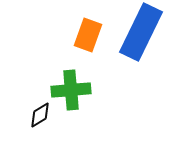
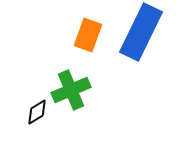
green cross: rotated 18 degrees counterclockwise
black diamond: moved 3 px left, 3 px up
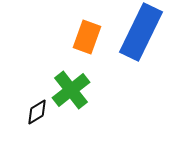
orange rectangle: moved 1 px left, 2 px down
green cross: rotated 15 degrees counterclockwise
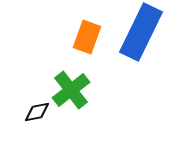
black diamond: rotated 20 degrees clockwise
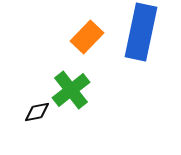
blue rectangle: rotated 14 degrees counterclockwise
orange rectangle: rotated 24 degrees clockwise
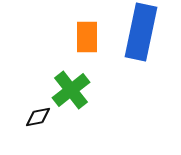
orange rectangle: rotated 44 degrees counterclockwise
black diamond: moved 1 px right, 5 px down
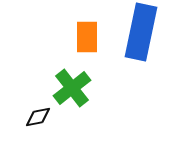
green cross: moved 1 px right, 2 px up
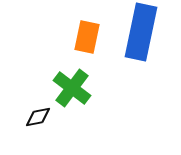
orange rectangle: rotated 12 degrees clockwise
green cross: rotated 15 degrees counterclockwise
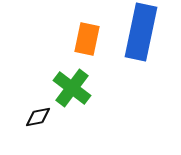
orange rectangle: moved 2 px down
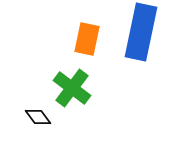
black diamond: rotated 64 degrees clockwise
